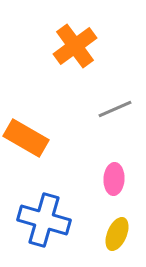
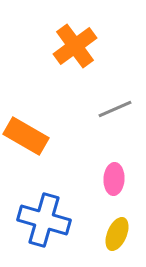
orange rectangle: moved 2 px up
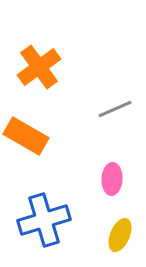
orange cross: moved 36 px left, 21 px down
pink ellipse: moved 2 px left
blue cross: rotated 33 degrees counterclockwise
yellow ellipse: moved 3 px right, 1 px down
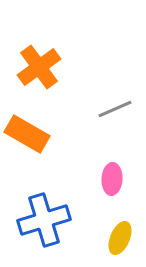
orange rectangle: moved 1 px right, 2 px up
yellow ellipse: moved 3 px down
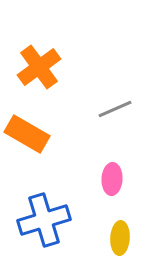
yellow ellipse: rotated 20 degrees counterclockwise
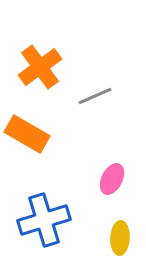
orange cross: moved 1 px right
gray line: moved 20 px left, 13 px up
pink ellipse: rotated 24 degrees clockwise
